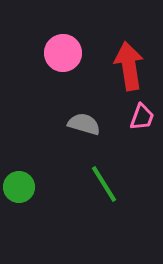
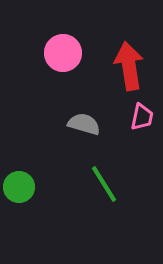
pink trapezoid: rotated 8 degrees counterclockwise
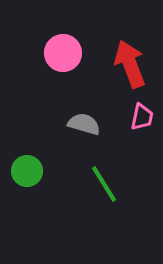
red arrow: moved 1 px right, 2 px up; rotated 12 degrees counterclockwise
green circle: moved 8 px right, 16 px up
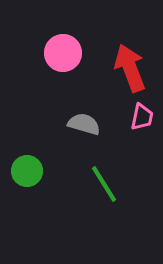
red arrow: moved 4 px down
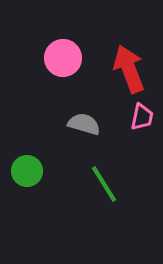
pink circle: moved 5 px down
red arrow: moved 1 px left, 1 px down
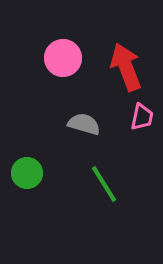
red arrow: moved 3 px left, 2 px up
green circle: moved 2 px down
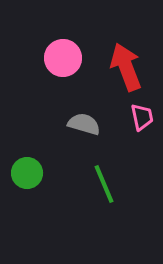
pink trapezoid: rotated 24 degrees counterclockwise
green line: rotated 9 degrees clockwise
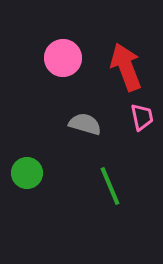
gray semicircle: moved 1 px right
green line: moved 6 px right, 2 px down
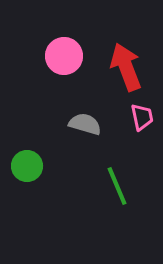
pink circle: moved 1 px right, 2 px up
green circle: moved 7 px up
green line: moved 7 px right
